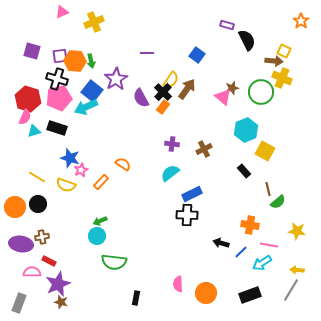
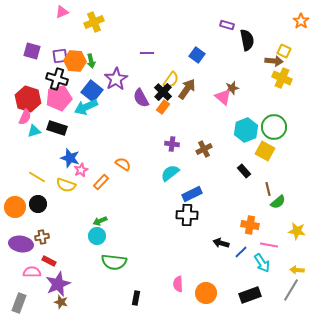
black semicircle at (247, 40): rotated 15 degrees clockwise
green circle at (261, 92): moved 13 px right, 35 px down
cyan arrow at (262, 263): rotated 90 degrees counterclockwise
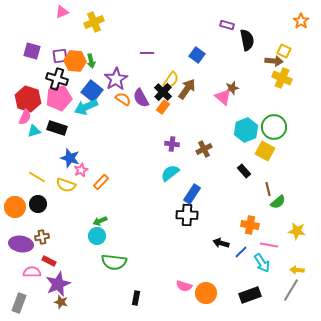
orange semicircle at (123, 164): moved 65 px up
blue rectangle at (192, 194): rotated 30 degrees counterclockwise
pink semicircle at (178, 284): moved 6 px right, 2 px down; rotated 70 degrees counterclockwise
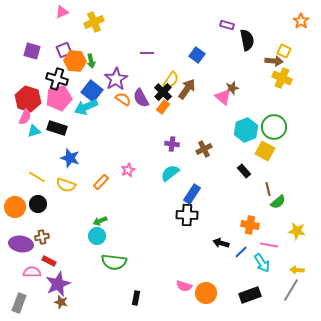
purple square at (60, 56): moved 4 px right, 6 px up; rotated 14 degrees counterclockwise
pink star at (81, 170): moved 47 px right
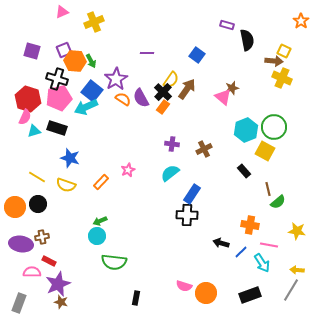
green arrow at (91, 61): rotated 16 degrees counterclockwise
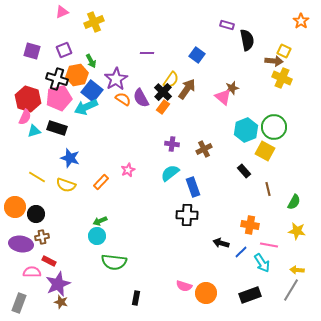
orange hexagon at (75, 61): moved 2 px right, 14 px down; rotated 15 degrees counterclockwise
blue rectangle at (192, 194): moved 1 px right, 7 px up; rotated 54 degrees counterclockwise
green semicircle at (278, 202): moved 16 px right; rotated 21 degrees counterclockwise
black circle at (38, 204): moved 2 px left, 10 px down
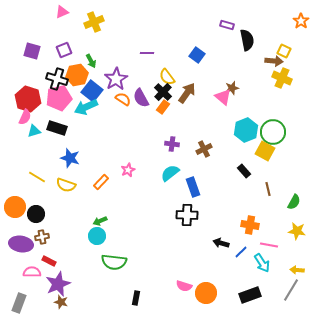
yellow semicircle at (171, 80): moved 4 px left, 3 px up; rotated 108 degrees clockwise
brown arrow at (187, 89): moved 4 px down
green circle at (274, 127): moved 1 px left, 5 px down
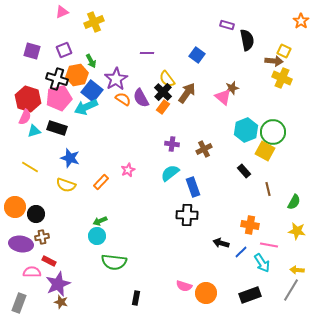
yellow semicircle at (167, 77): moved 2 px down
yellow line at (37, 177): moved 7 px left, 10 px up
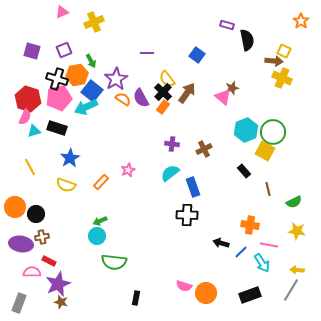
blue star at (70, 158): rotated 24 degrees clockwise
yellow line at (30, 167): rotated 30 degrees clockwise
green semicircle at (294, 202): rotated 35 degrees clockwise
